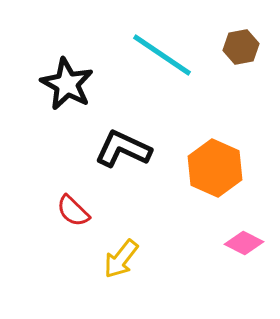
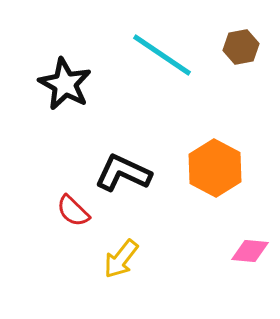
black star: moved 2 px left
black L-shape: moved 24 px down
orange hexagon: rotated 4 degrees clockwise
pink diamond: moved 6 px right, 8 px down; rotated 21 degrees counterclockwise
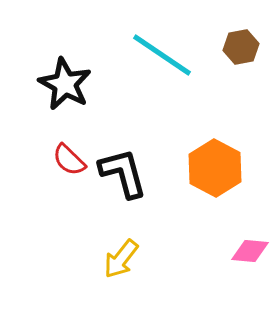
black L-shape: rotated 50 degrees clockwise
red semicircle: moved 4 px left, 51 px up
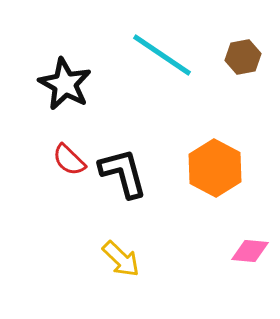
brown hexagon: moved 2 px right, 10 px down
yellow arrow: rotated 84 degrees counterclockwise
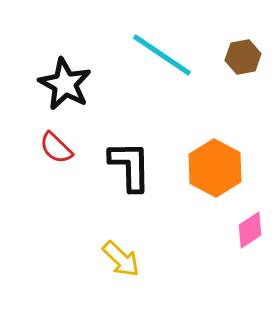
red semicircle: moved 13 px left, 12 px up
black L-shape: moved 7 px right, 7 px up; rotated 14 degrees clockwise
pink diamond: moved 21 px up; rotated 39 degrees counterclockwise
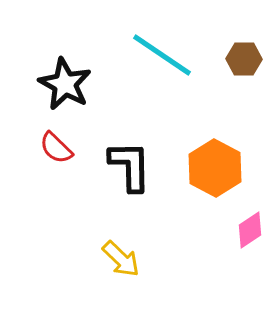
brown hexagon: moved 1 px right, 2 px down; rotated 12 degrees clockwise
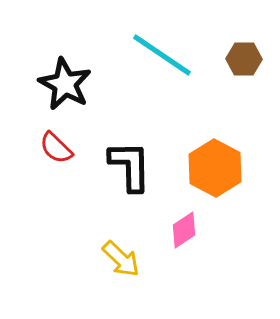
pink diamond: moved 66 px left
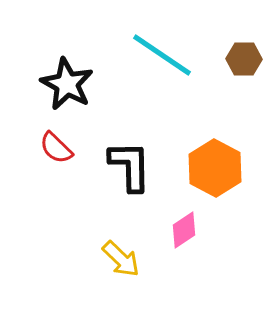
black star: moved 2 px right
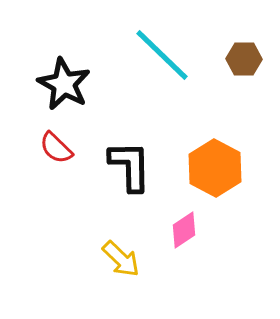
cyan line: rotated 10 degrees clockwise
black star: moved 3 px left
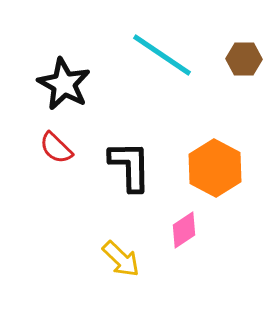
cyan line: rotated 10 degrees counterclockwise
